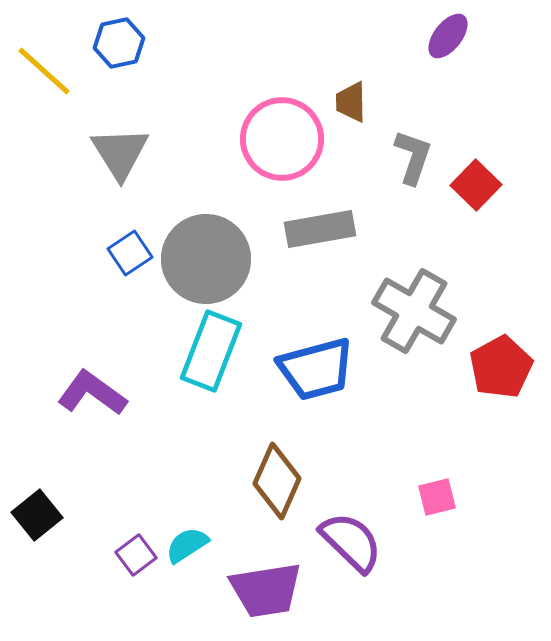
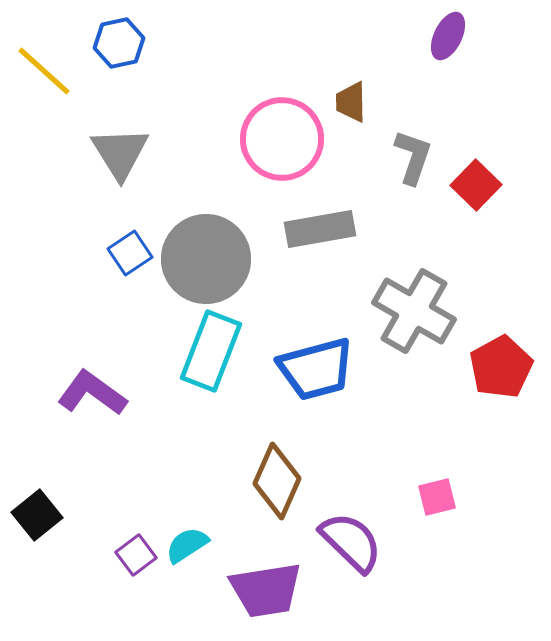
purple ellipse: rotated 12 degrees counterclockwise
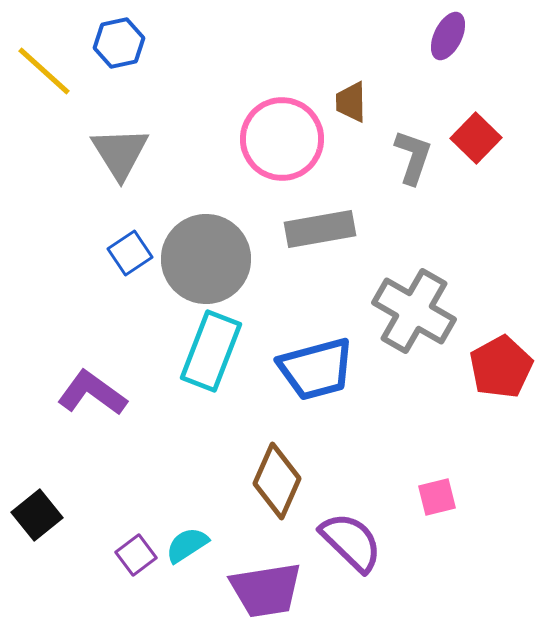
red square: moved 47 px up
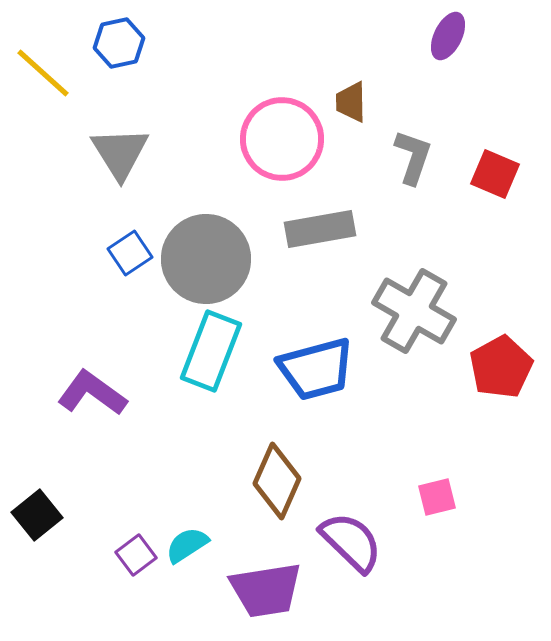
yellow line: moved 1 px left, 2 px down
red square: moved 19 px right, 36 px down; rotated 21 degrees counterclockwise
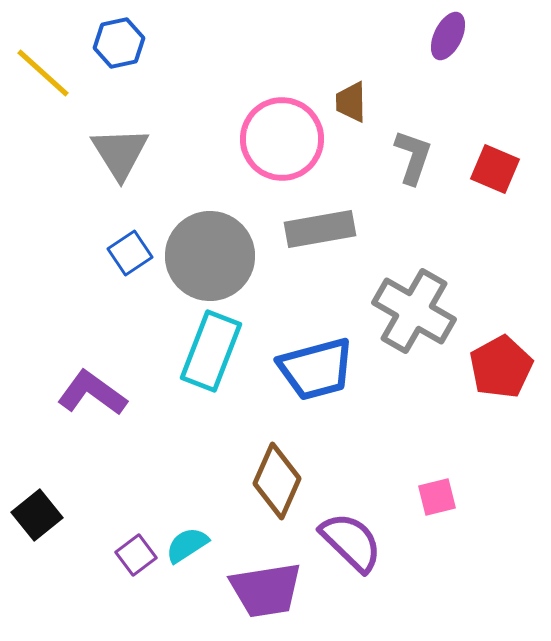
red square: moved 5 px up
gray circle: moved 4 px right, 3 px up
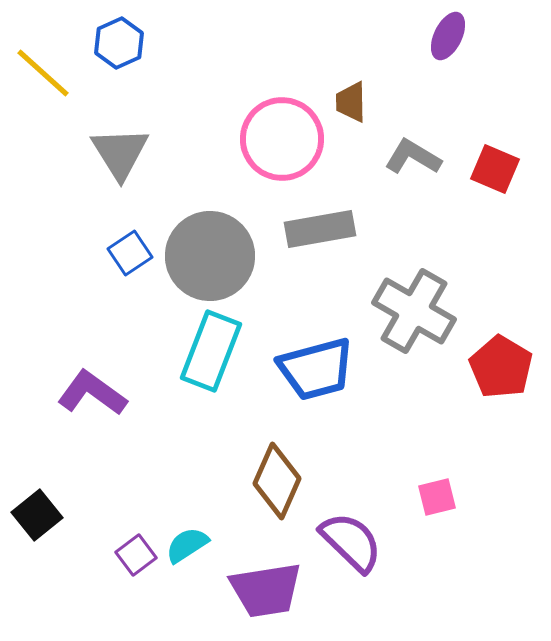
blue hexagon: rotated 12 degrees counterclockwise
gray L-shape: rotated 78 degrees counterclockwise
red pentagon: rotated 12 degrees counterclockwise
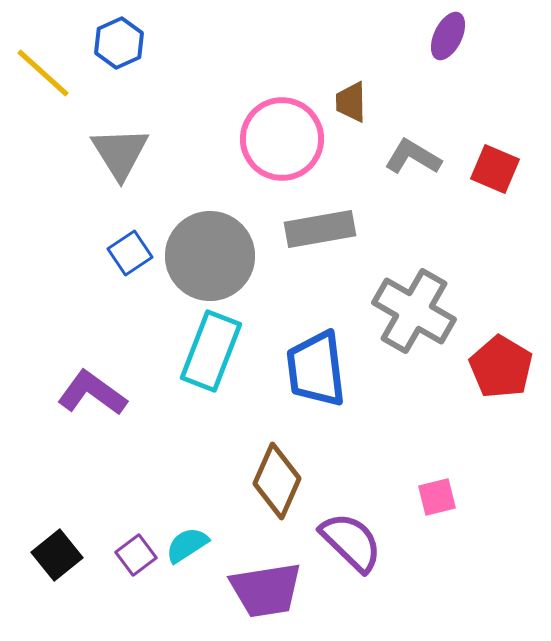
blue trapezoid: rotated 98 degrees clockwise
black square: moved 20 px right, 40 px down
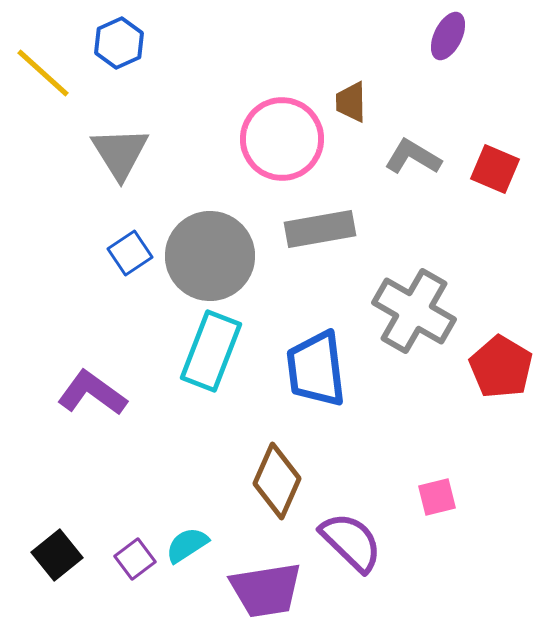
purple square: moved 1 px left, 4 px down
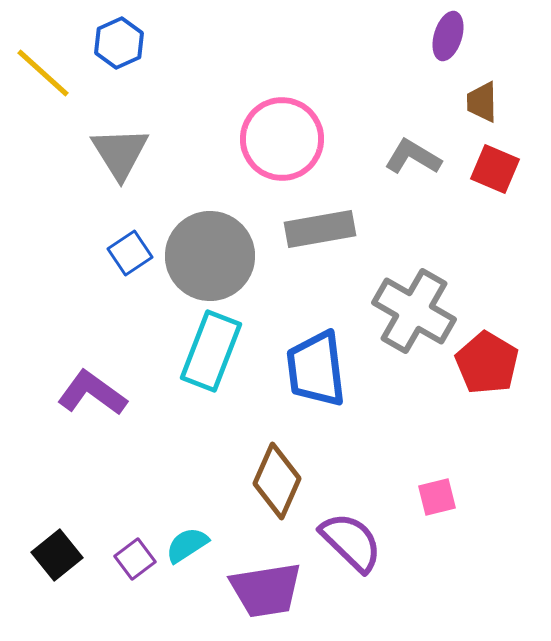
purple ellipse: rotated 9 degrees counterclockwise
brown trapezoid: moved 131 px right
red pentagon: moved 14 px left, 4 px up
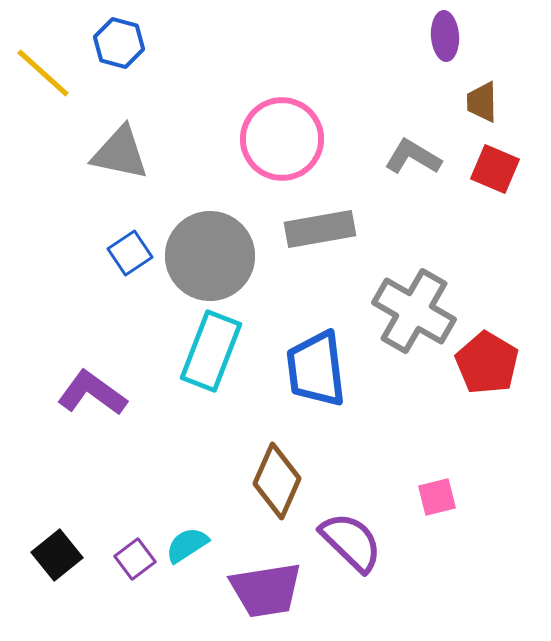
purple ellipse: moved 3 px left; rotated 21 degrees counterclockwise
blue hexagon: rotated 21 degrees counterclockwise
gray triangle: rotated 46 degrees counterclockwise
